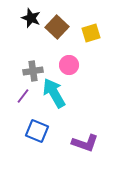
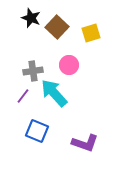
cyan arrow: rotated 12 degrees counterclockwise
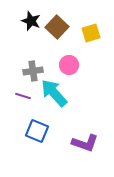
black star: moved 3 px down
purple line: rotated 70 degrees clockwise
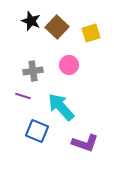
cyan arrow: moved 7 px right, 14 px down
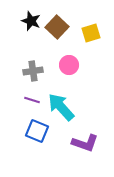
purple line: moved 9 px right, 4 px down
